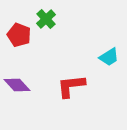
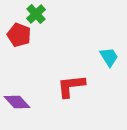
green cross: moved 10 px left, 5 px up
cyan trapezoid: rotated 90 degrees counterclockwise
purple diamond: moved 17 px down
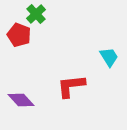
purple diamond: moved 4 px right, 2 px up
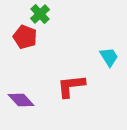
green cross: moved 4 px right
red pentagon: moved 6 px right, 2 px down
